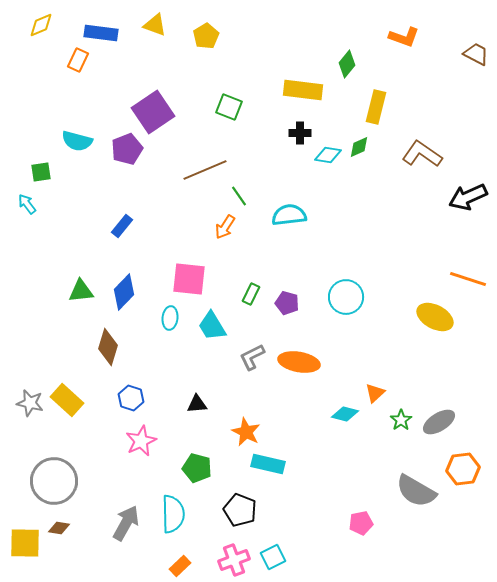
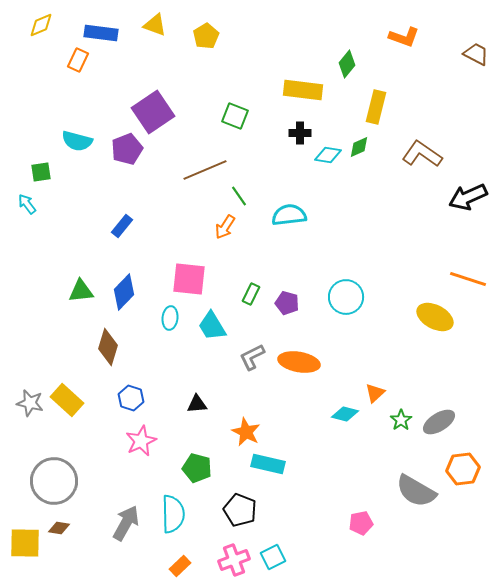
green square at (229, 107): moved 6 px right, 9 px down
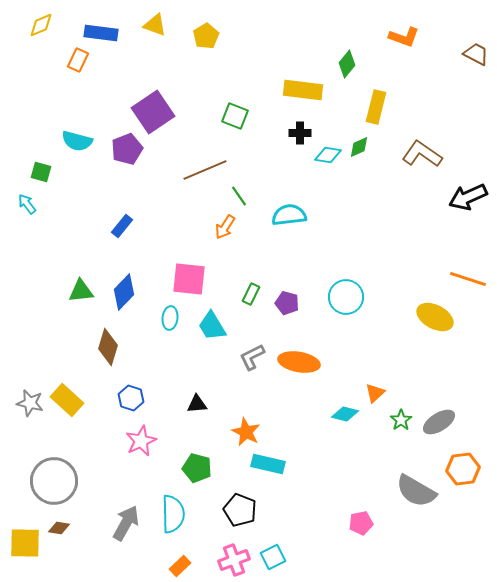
green square at (41, 172): rotated 25 degrees clockwise
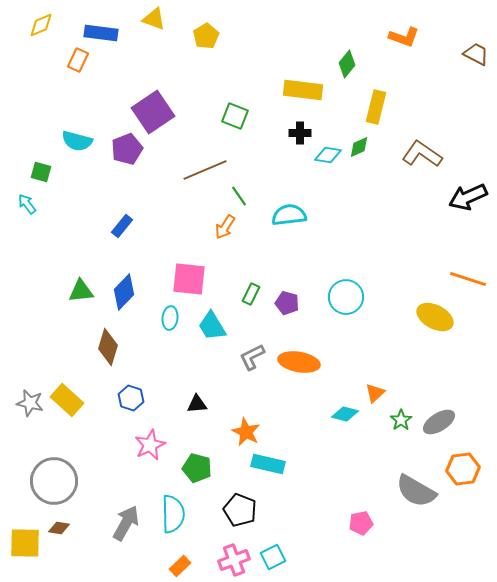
yellow triangle at (155, 25): moved 1 px left, 6 px up
pink star at (141, 441): moved 9 px right, 4 px down
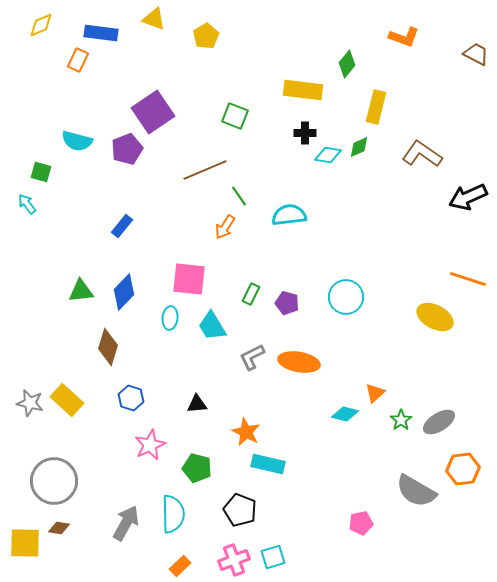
black cross at (300, 133): moved 5 px right
cyan square at (273, 557): rotated 10 degrees clockwise
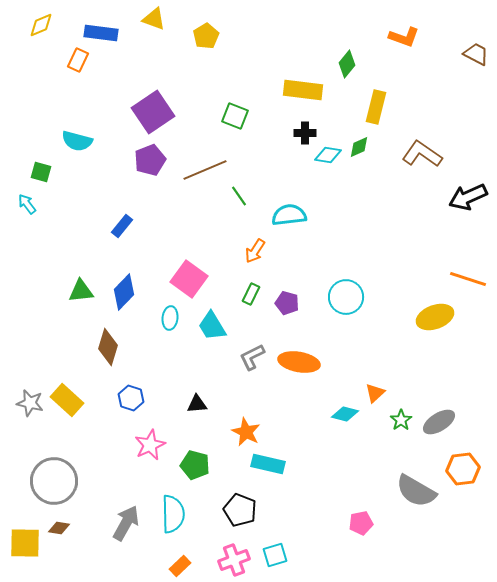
purple pentagon at (127, 149): moved 23 px right, 11 px down
orange arrow at (225, 227): moved 30 px right, 24 px down
pink square at (189, 279): rotated 30 degrees clockwise
yellow ellipse at (435, 317): rotated 48 degrees counterclockwise
green pentagon at (197, 468): moved 2 px left, 3 px up
cyan square at (273, 557): moved 2 px right, 2 px up
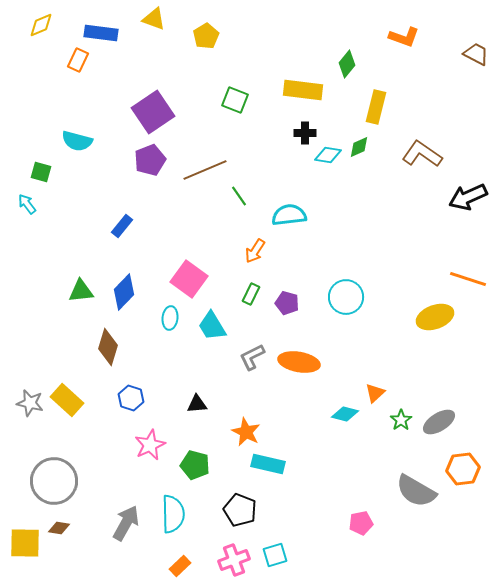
green square at (235, 116): moved 16 px up
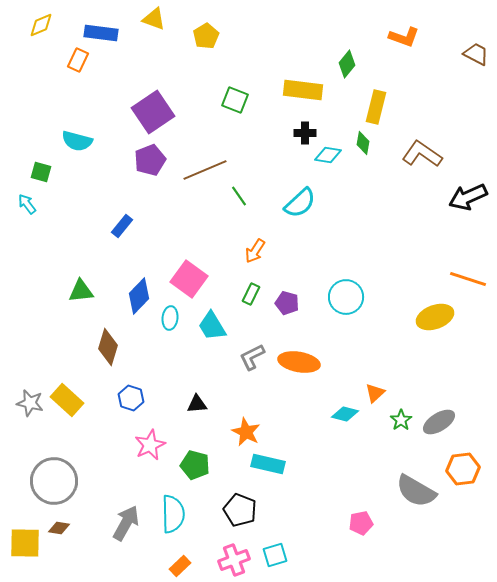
green diamond at (359, 147): moved 4 px right, 4 px up; rotated 55 degrees counterclockwise
cyan semicircle at (289, 215): moved 11 px right, 12 px up; rotated 144 degrees clockwise
blue diamond at (124, 292): moved 15 px right, 4 px down
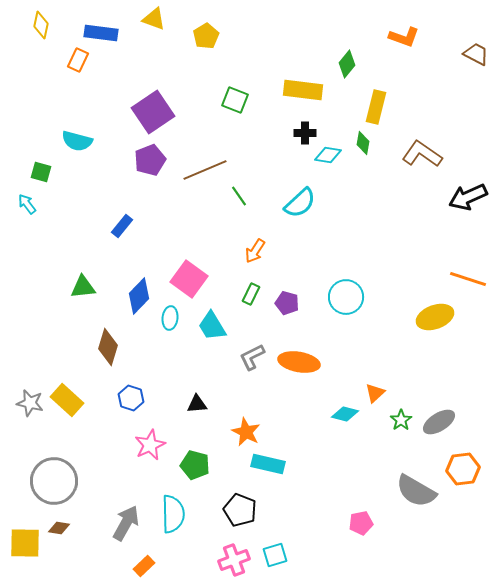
yellow diamond at (41, 25): rotated 56 degrees counterclockwise
green triangle at (81, 291): moved 2 px right, 4 px up
orange rectangle at (180, 566): moved 36 px left
